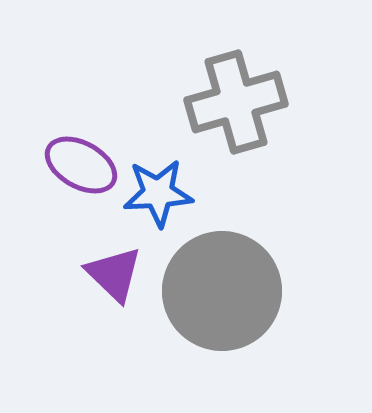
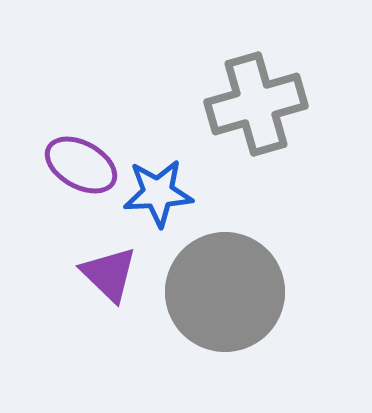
gray cross: moved 20 px right, 2 px down
purple triangle: moved 5 px left
gray circle: moved 3 px right, 1 px down
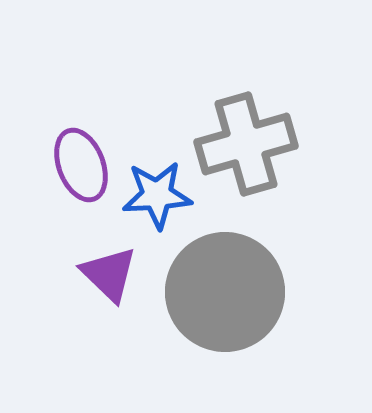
gray cross: moved 10 px left, 40 px down
purple ellipse: rotated 40 degrees clockwise
blue star: moved 1 px left, 2 px down
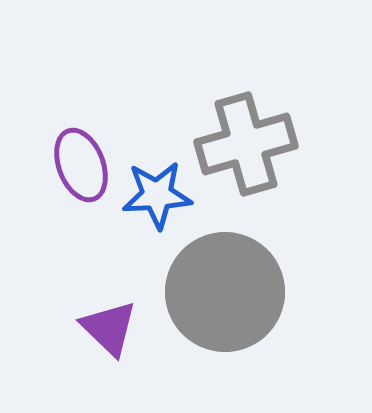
purple triangle: moved 54 px down
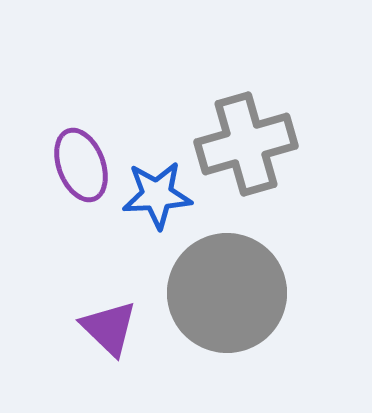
gray circle: moved 2 px right, 1 px down
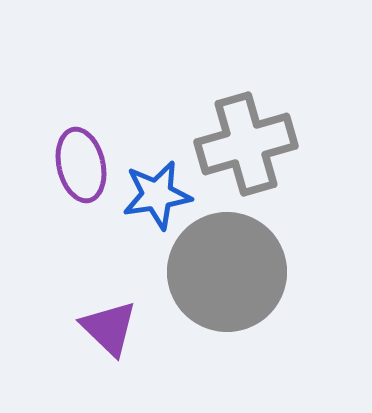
purple ellipse: rotated 8 degrees clockwise
blue star: rotated 6 degrees counterclockwise
gray circle: moved 21 px up
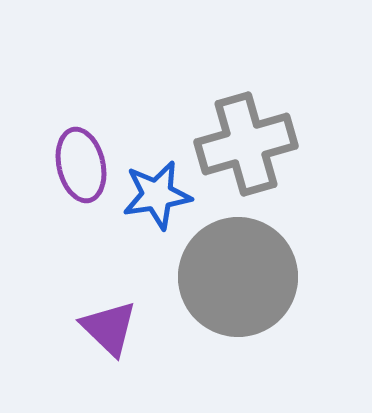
gray circle: moved 11 px right, 5 px down
